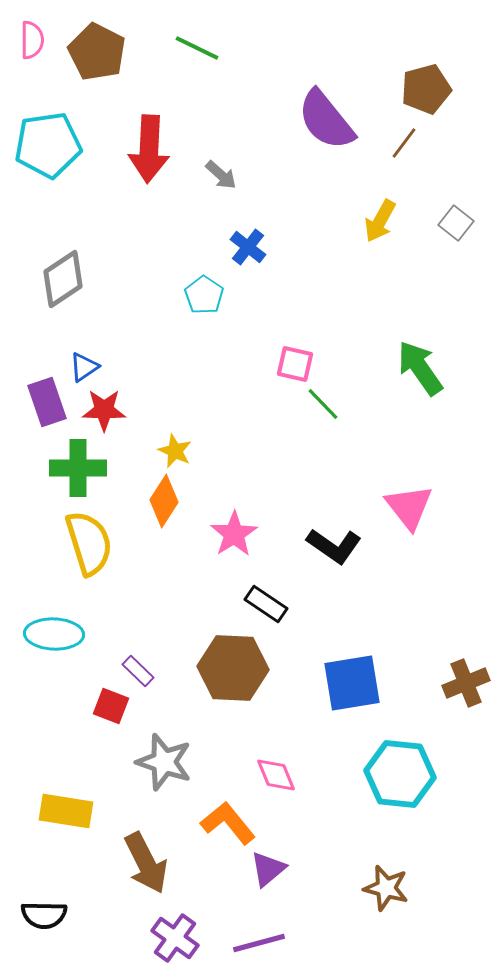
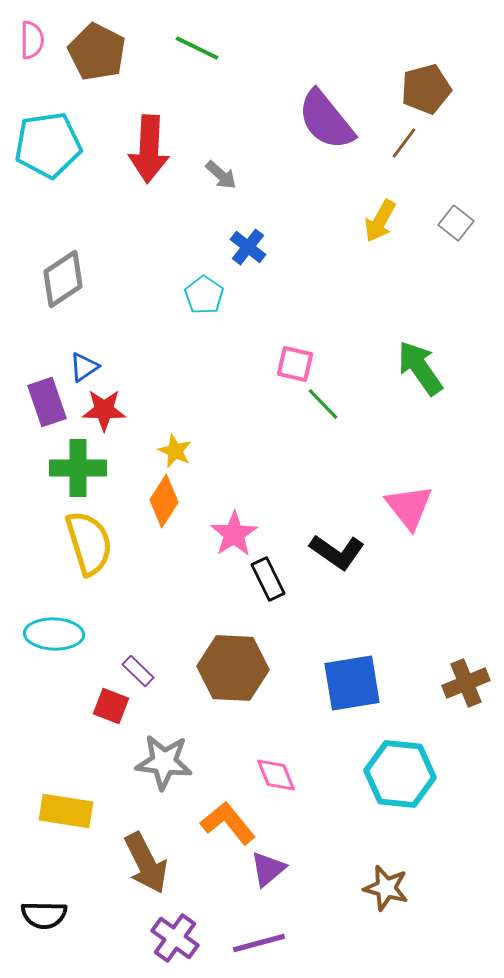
black L-shape at (334, 546): moved 3 px right, 6 px down
black rectangle at (266, 604): moved 2 px right, 25 px up; rotated 30 degrees clockwise
gray star at (164, 762): rotated 12 degrees counterclockwise
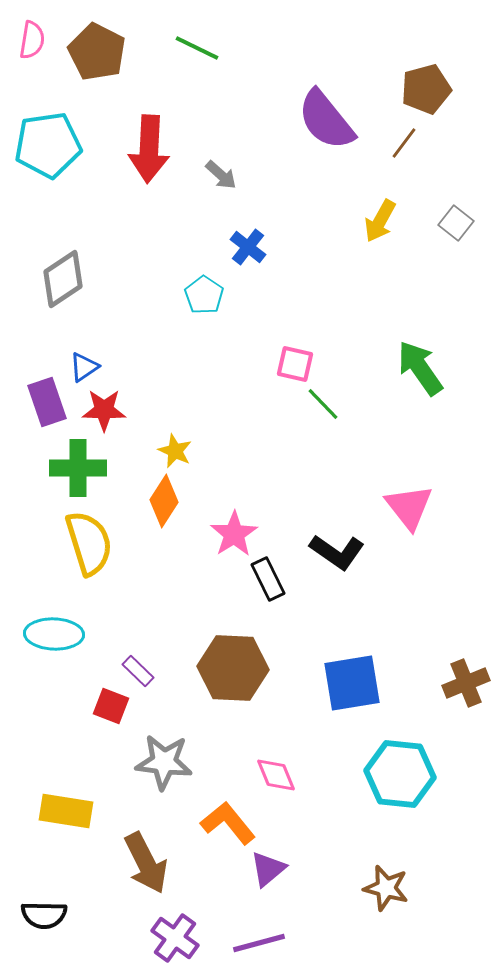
pink semicircle at (32, 40): rotated 9 degrees clockwise
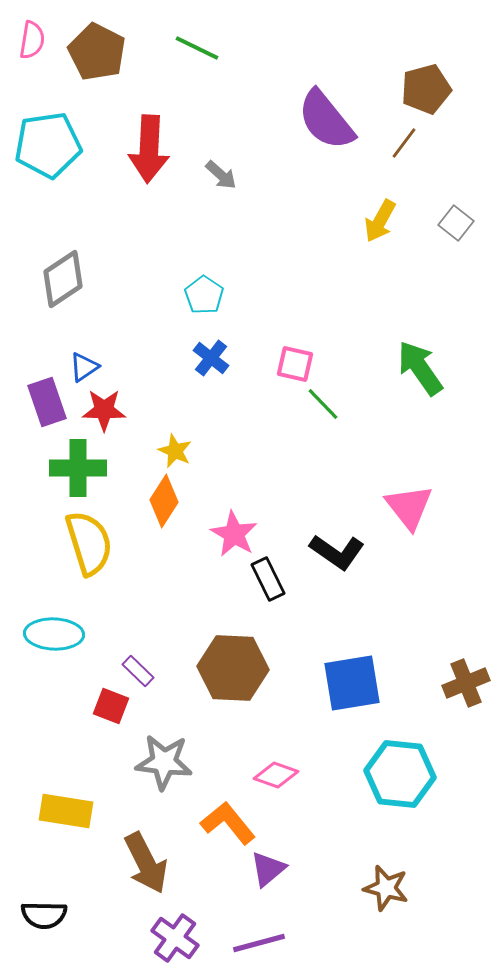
blue cross at (248, 247): moved 37 px left, 111 px down
pink star at (234, 534): rotated 9 degrees counterclockwise
pink diamond at (276, 775): rotated 48 degrees counterclockwise
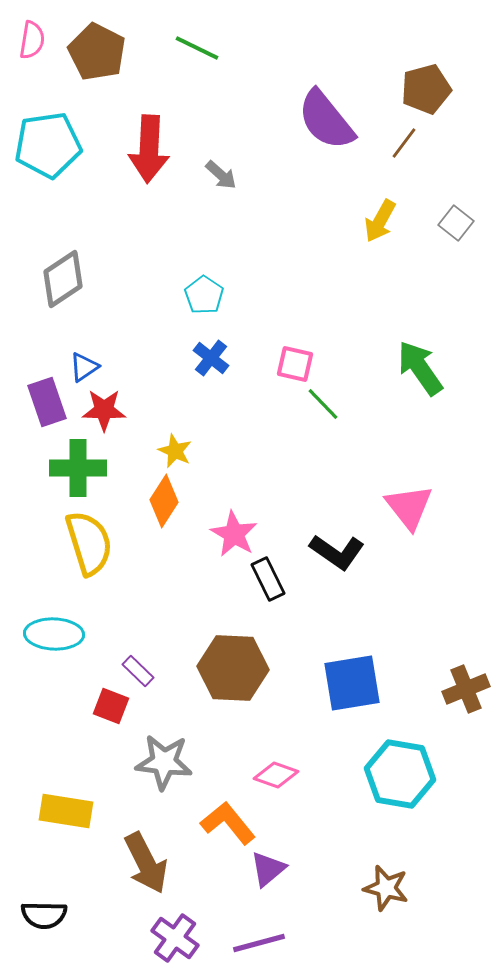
brown cross at (466, 683): moved 6 px down
cyan hexagon at (400, 774): rotated 4 degrees clockwise
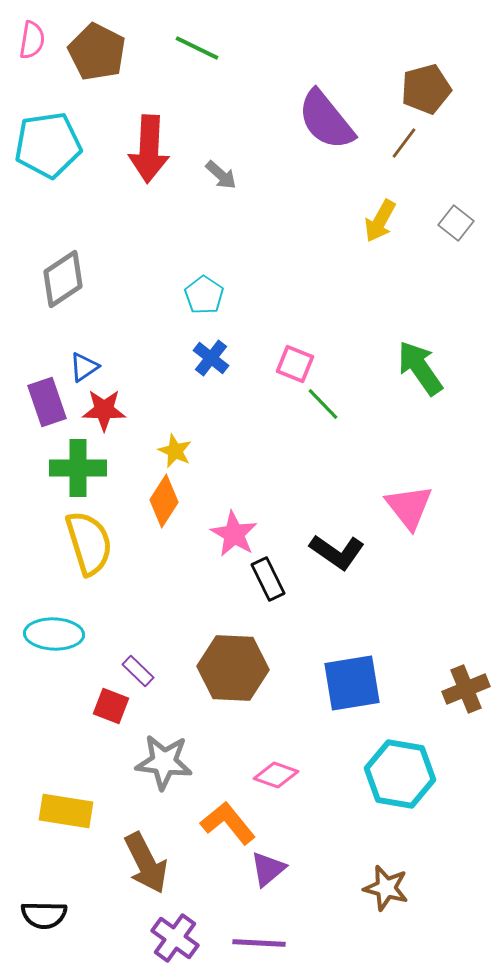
pink square at (295, 364): rotated 9 degrees clockwise
purple line at (259, 943): rotated 18 degrees clockwise
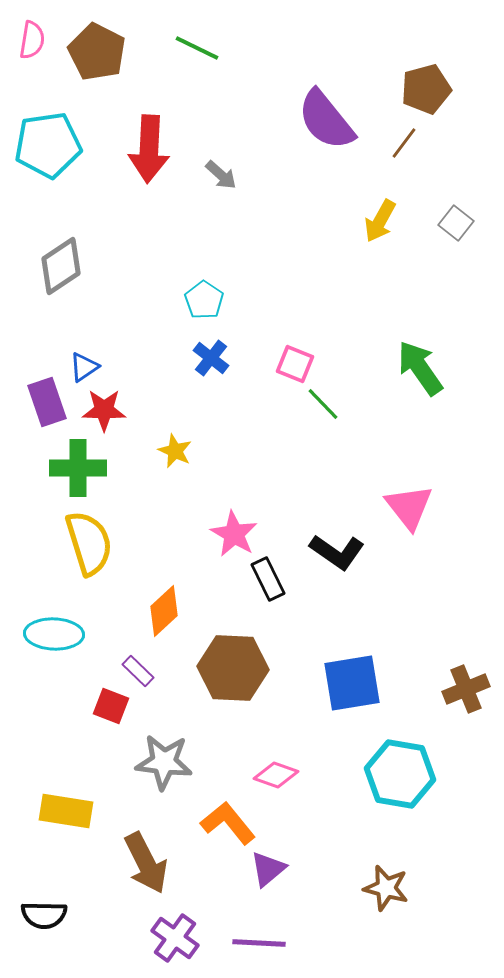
gray diamond at (63, 279): moved 2 px left, 13 px up
cyan pentagon at (204, 295): moved 5 px down
orange diamond at (164, 501): moved 110 px down; rotated 15 degrees clockwise
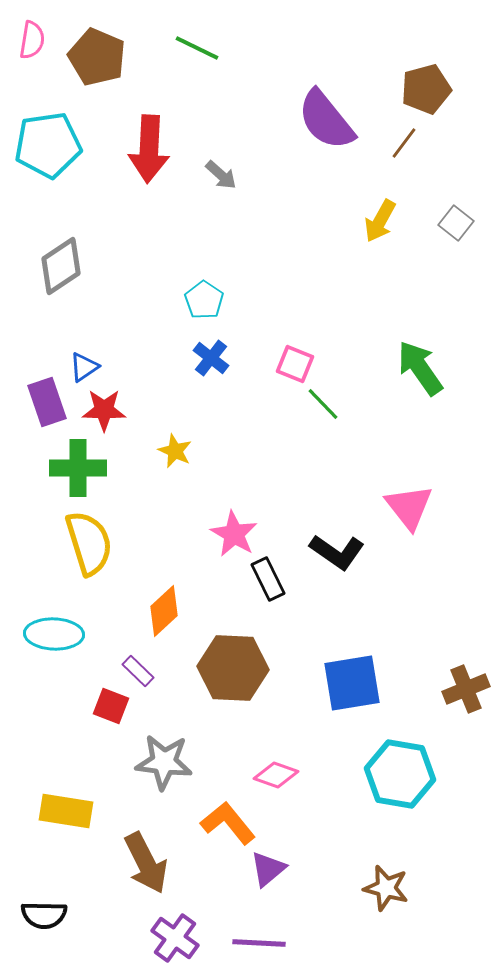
brown pentagon at (97, 52): moved 5 px down; rotated 4 degrees counterclockwise
